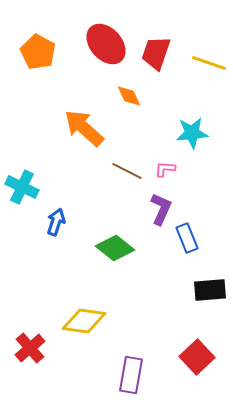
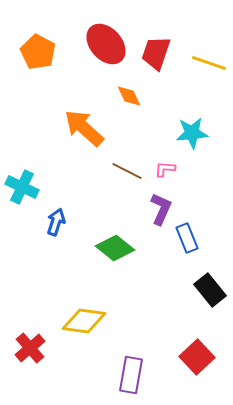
black rectangle: rotated 56 degrees clockwise
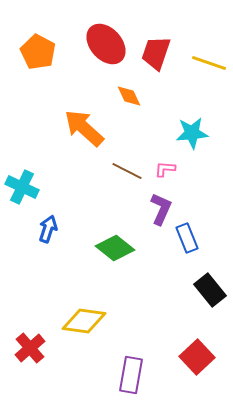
blue arrow: moved 8 px left, 7 px down
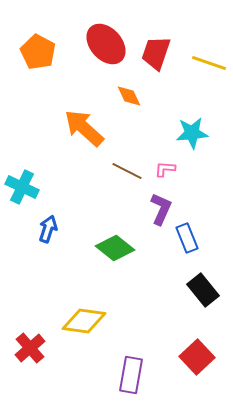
black rectangle: moved 7 px left
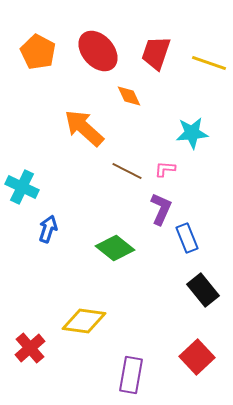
red ellipse: moved 8 px left, 7 px down
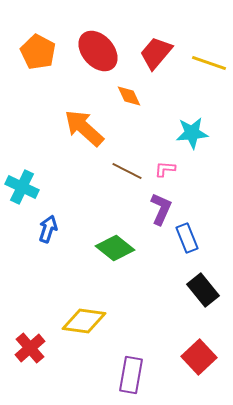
red trapezoid: rotated 21 degrees clockwise
red square: moved 2 px right
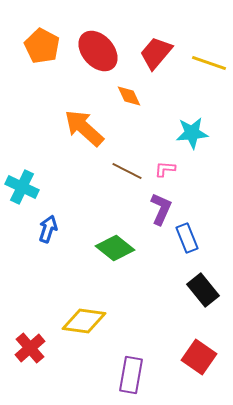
orange pentagon: moved 4 px right, 6 px up
red square: rotated 12 degrees counterclockwise
